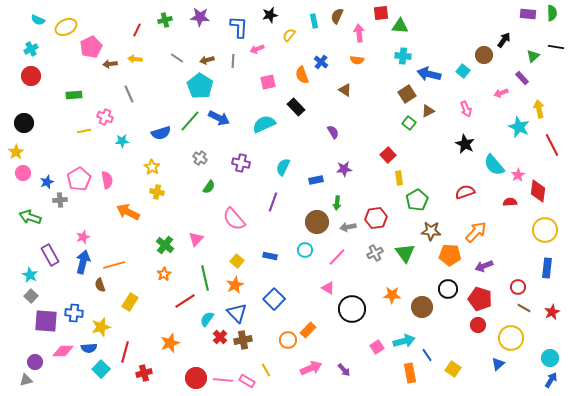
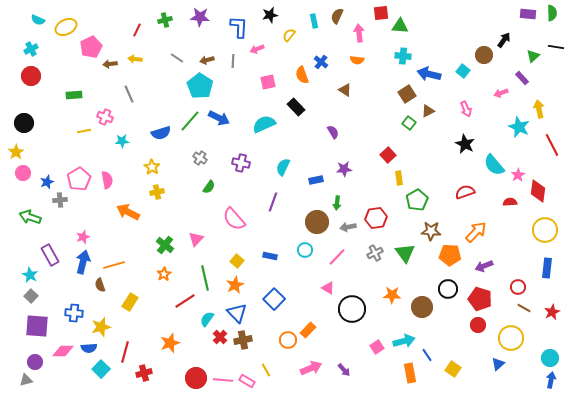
yellow cross at (157, 192): rotated 24 degrees counterclockwise
purple square at (46, 321): moved 9 px left, 5 px down
blue arrow at (551, 380): rotated 21 degrees counterclockwise
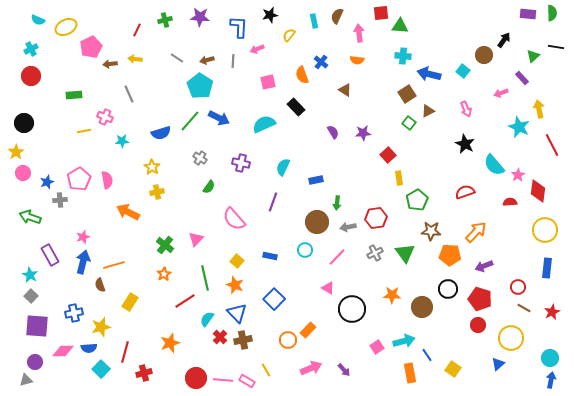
purple star at (344, 169): moved 19 px right, 36 px up
orange star at (235, 285): rotated 24 degrees counterclockwise
blue cross at (74, 313): rotated 18 degrees counterclockwise
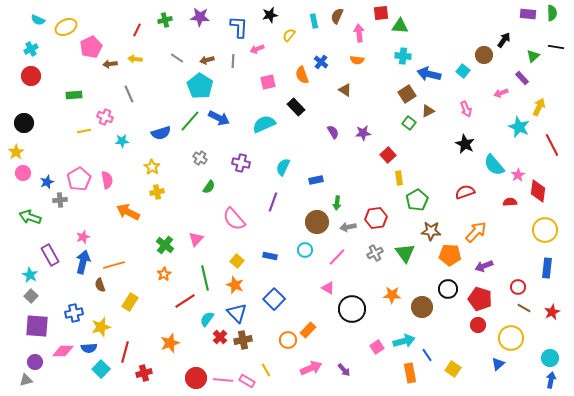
yellow arrow at (539, 109): moved 2 px up; rotated 36 degrees clockwise
